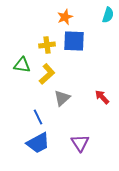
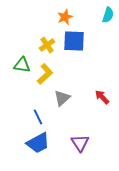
yellow cross: rotated 28 degrees counterclockwise
yellow L-shape: moved 2 px left
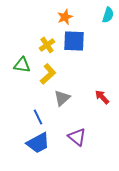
yellow L-shape: moved 3 px right
purple triangle: moved 3 px left, 6 px up; rotated 18 degrees counterclockwise
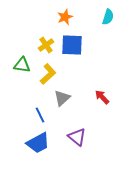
cyan semicircle: moved 2 px down
blue square: moved 2 px left, 4 px down
yellow cross: moved 1 px left
blue line: moved 2 px right, 2 px up
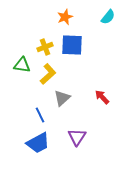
cyan semicircle: rotated 21 degrees clockwise
yellow cross: moved 1 px left, 2 px down; rotated 14 degrees clockwise
purple triangle: rotated 24 degrees clockwise
